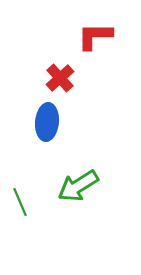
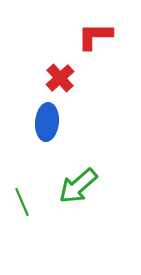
green arrow: rotated 9 degrees counterclockwise
green line: moved 2 px right
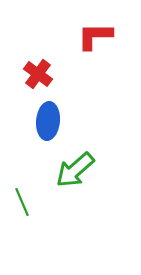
red cross: moved 22 px left, 4 px up; rotated 12 degrees counterclockwise
blue ellipse: moved 1 px right, 1 px up
green arrow: moved 3 px left, 16 px up
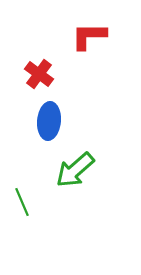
red L-shape: moved 6 px left
red cross: moved 1 px right
blue ellipse: moved 1 px right
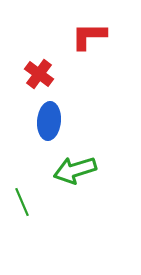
green arrow: rotated 24 degrees clockwise
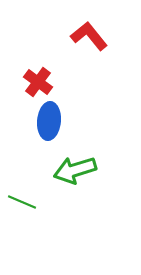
red L-shape: rotated 51 degrees clockwise
red cross: moved 1 px left, 8 px down
green line: rotated 44 degrees counterclockwise
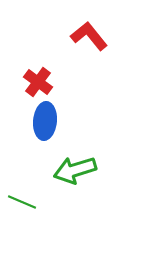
blue ellipse: moved 4 px left
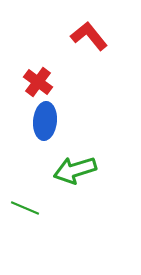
green line: moved 3 px right, 6 px down
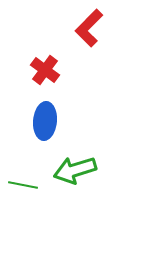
red L-shape: moved 8 px up; rotated 96 degrees counterclockwise
red cross: moved 7 px right, 12 px up
green line: moved 2 px left, 23 px up; rotated 12 degrees counterclockwise
